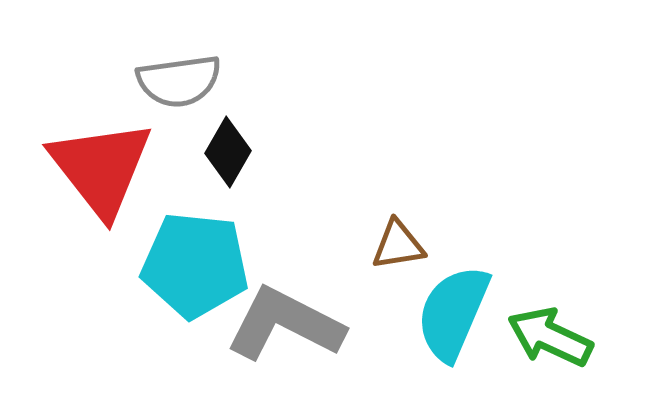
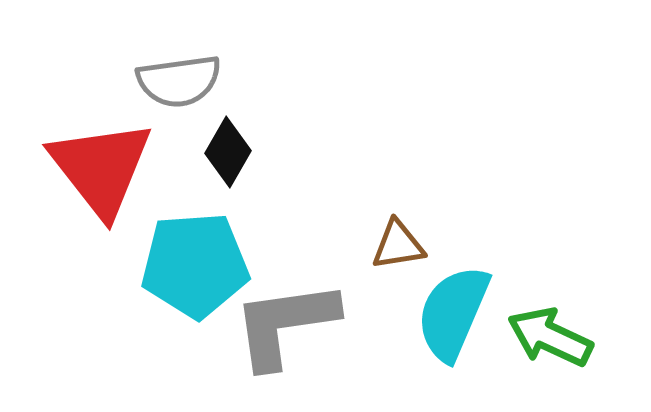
cyan pentagon: rotated 10 degrees counterclockwise
gray L-shape: rotated 35 degrees counterclockwise
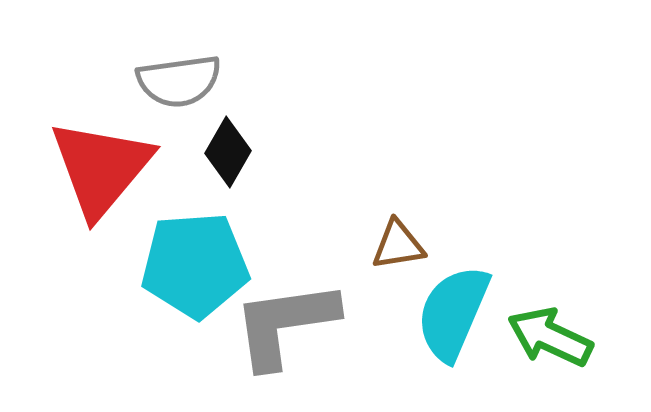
red triangle: rotated 18 degrees clockwise
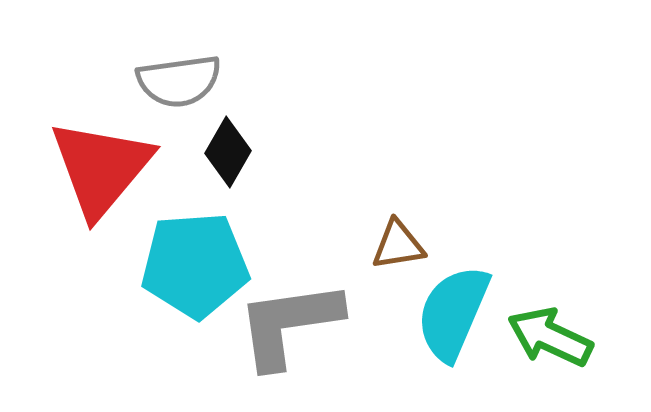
gray L-shape: moved 4 px right
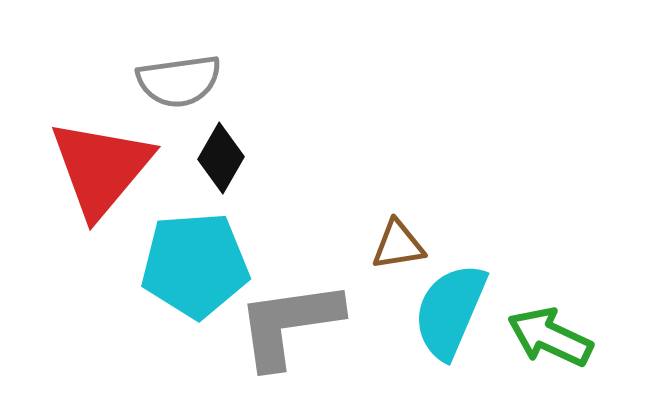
black diamond: moved 7 px left, 6 px down
cyan semicircle: moved 3 px left, 2 px up
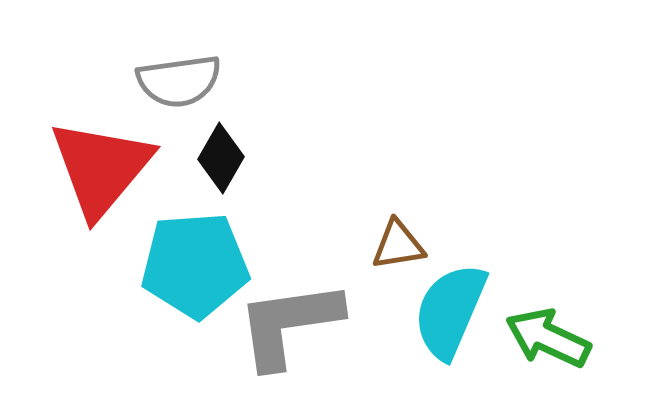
green arrow: moved 2 px left, 1 px down
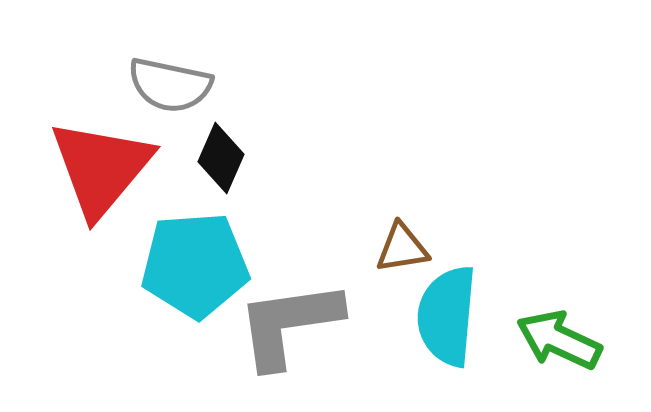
gray semicircle: moved 9 px left, 4 px down; rotated 20 degrees clockwise
black diamond: rotated 6 degrees counterclockwise
brown triangle: moved 4 px right, 3 px down
cyan semicircle: moved 3 px left, 5 px down; rotated 18 degrees counterclockwise
green arrow: moved 11 px right, 2 px down
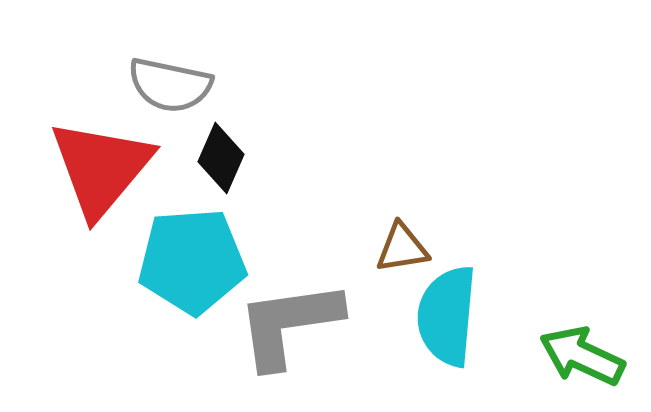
cyan pentagon: moved 3 px left, 4 px up
green arrow: moved 23 px right, 16 px down
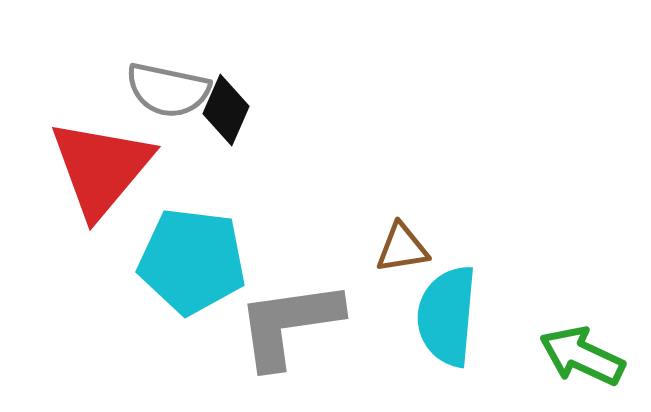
gray semicircle: moved 2 px left, 5 px down
black diamond: moved 5 px right, 48 px up
cyan pentagon: rotated 11 degrees clockwise
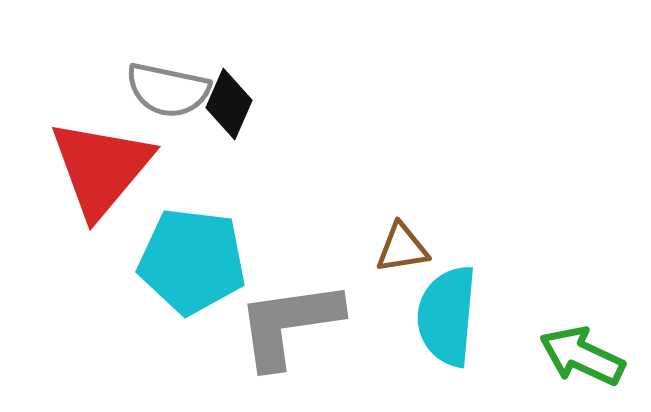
black diamond: moved 3 px right, 6 px up
